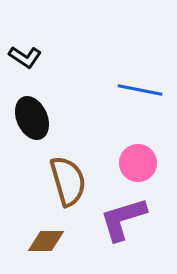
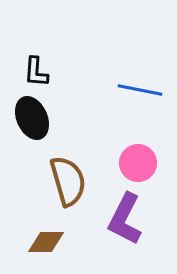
black L-shape: moved 11 px right, 15 px down; rotated 60 degrees clockwise
purple L-shape: moved 2 px right; rotated 46 degrees counterclockwise
brown diamond: moved 1 px down
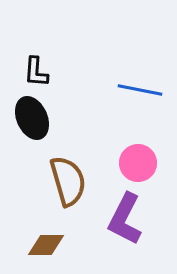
brown diamond: moved 3 px down
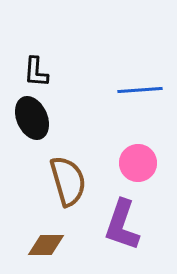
blue line: rotated 15 degrees counterclockwise
purple L-shape: moved 3 px left, 6 px down; rotated 8 degrees counterclockwise
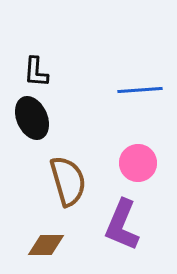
purple L-shape: rotated 4 degrees clockwise
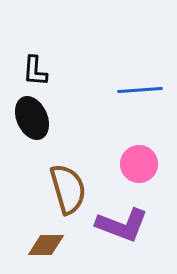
black L-shape: moved 1 px left, 1 px up
pink circle: moved 1 px right, 1 px down
brown semicircle: moved 8 px down
purple L-shape: rotated 92 degrees counterclockwise
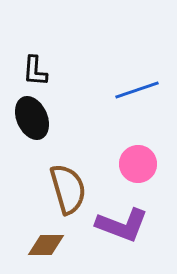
blue line: moved 3 px left; rotated 15 degrees counterclockwise
pink circle: moved 1 px left
